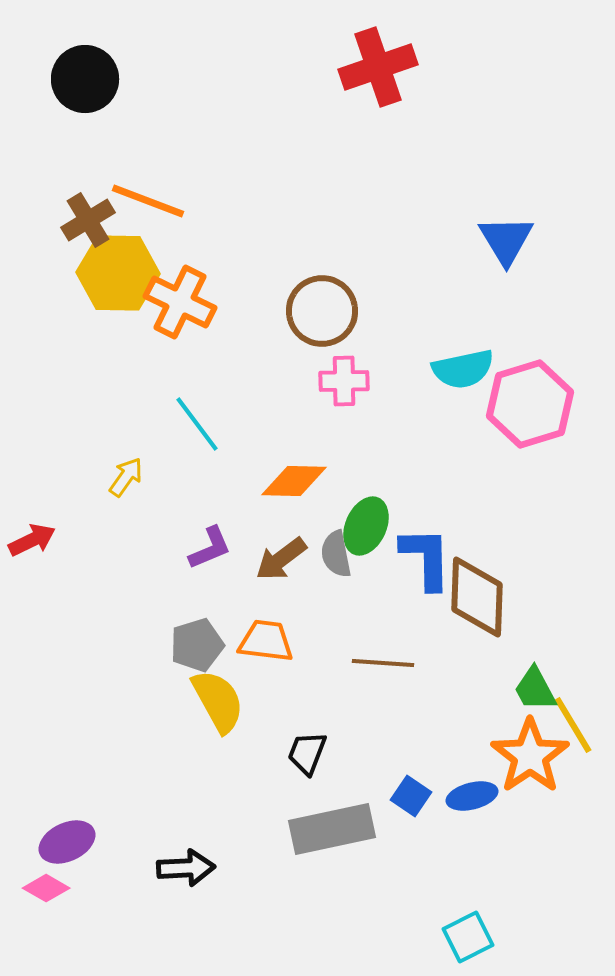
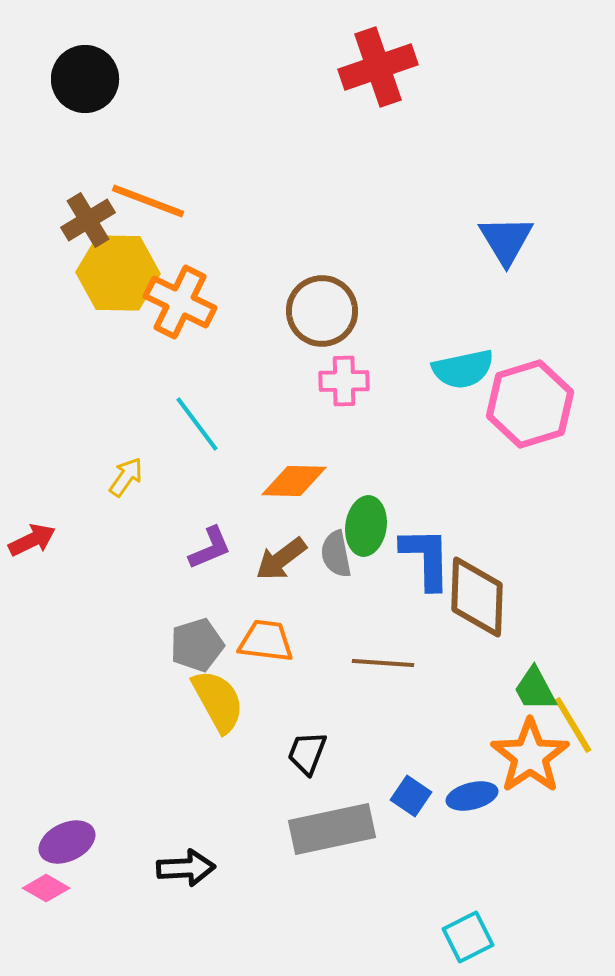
green ellipse: rotated 16 degrees counterclockwise
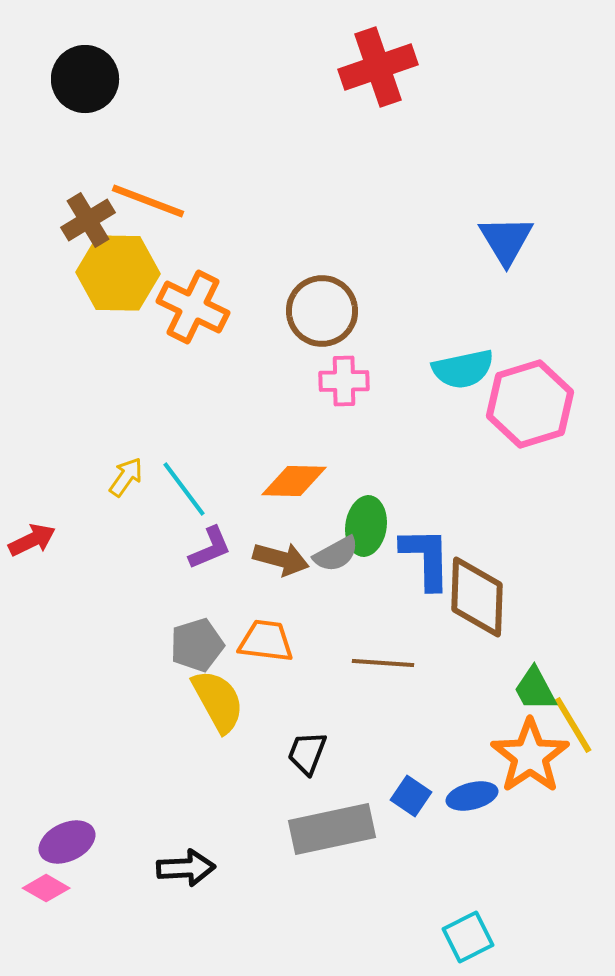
orange cross: moved 13 px right, 5 px down
cyan line: moved 13 px left, 65 px down
gray semicircle: rotated 108 degrees counterclockwise
brown arrow: rotated 128 degrees counterclockwise
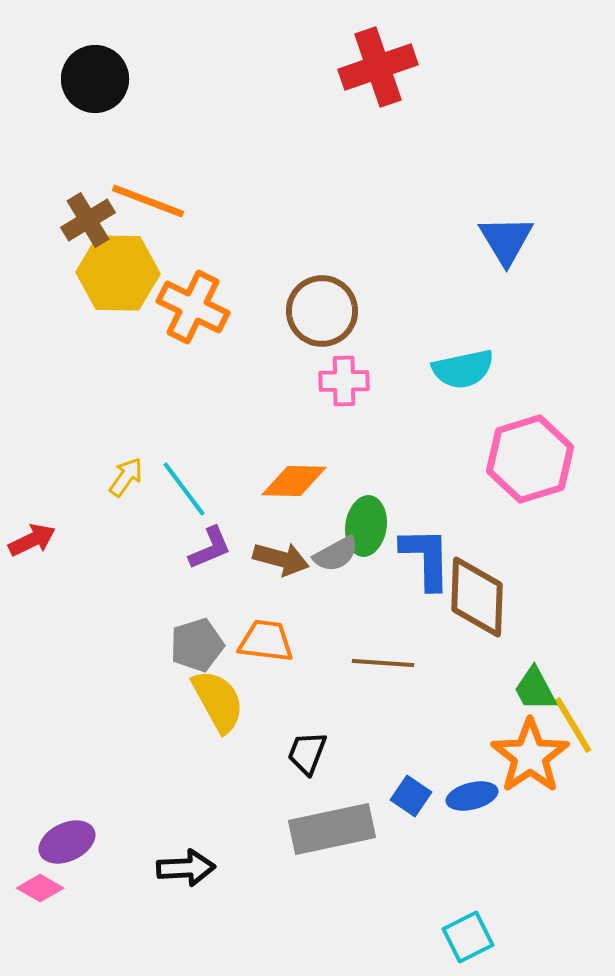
black circle: moved 10 px right
pink hexagon: moved 55 px down
pink diamond: moved 6 px left
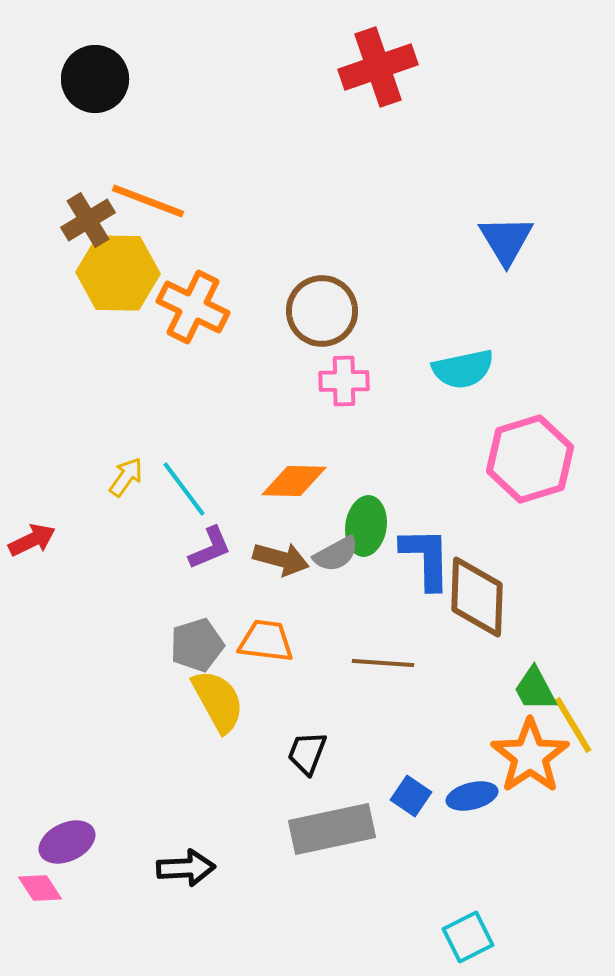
pink diamond: rotated 27 degrees clockwise
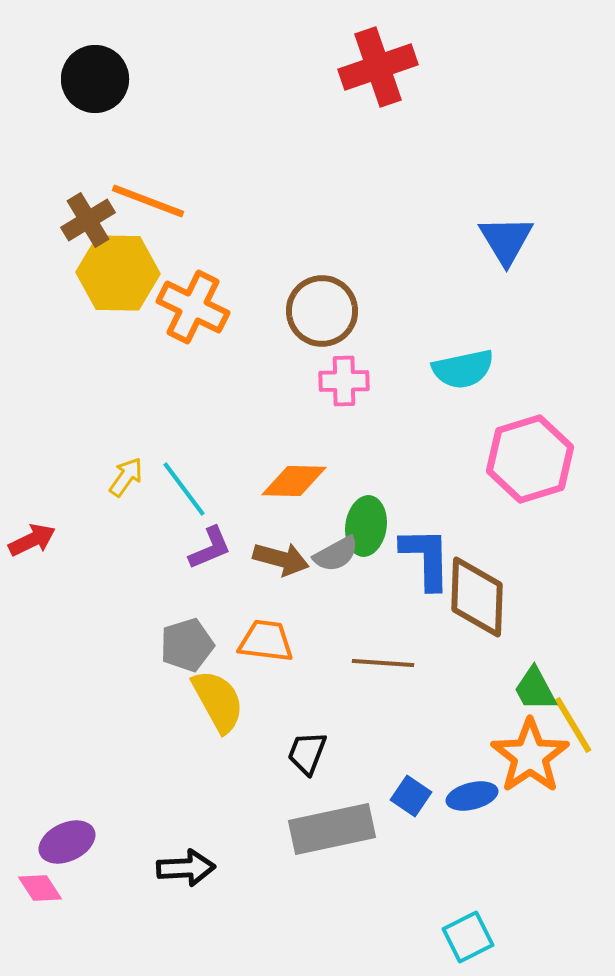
gray pentagon: moved 10 px left
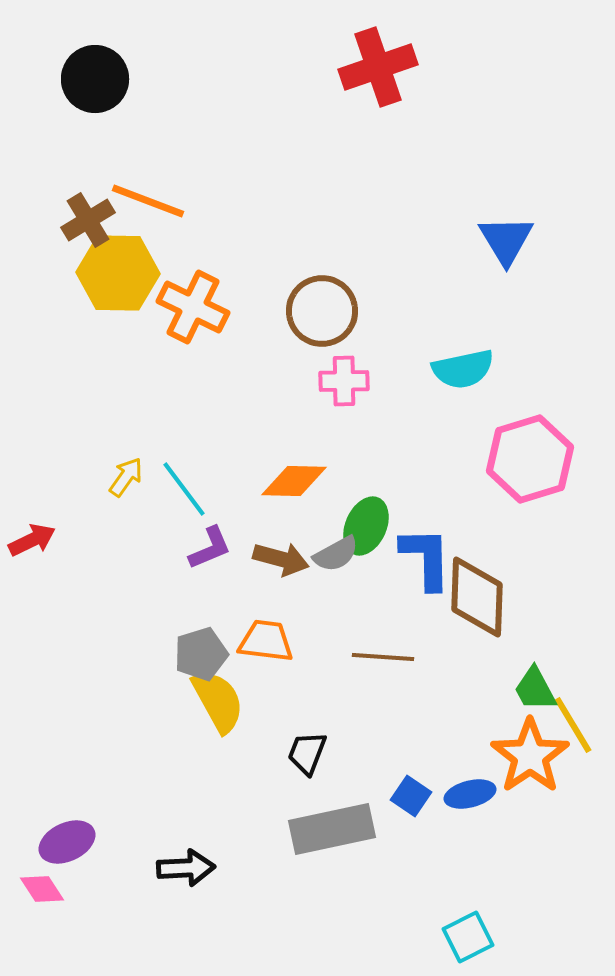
green ellipse: rotated 16 degrees clockwise
gray pentagon: moved 14 px right, 9 px down
brown line: moved 6 px up
blue ellipse: moved 2 px left, 2 px up
pink diamond: moved 2 px right, 1 px down
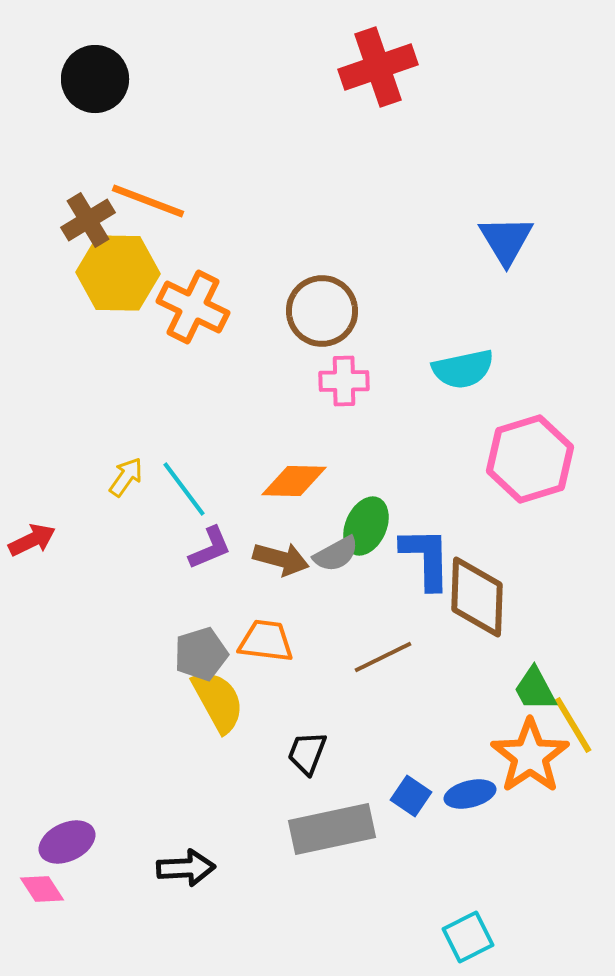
brown line: rotated 30 degrees counterclockwise
